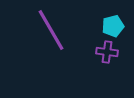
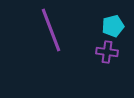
purple line: rotated 9 degrees clockwise
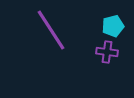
purple line: rotated 12 degrees counterclockwise
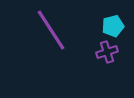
purple cross: rotated 25 degrees counterclockwise
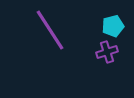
purple line: moved 1 px left
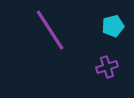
purple cross: moved 15 px down
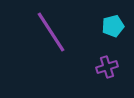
purple line: moved 1 px right, 2 px down
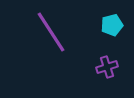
cyan pentagon: moved 1 px left, 1 px up
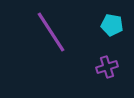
cyan pentagon: rotated 25 degrees clockwise
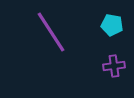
purple cross: moved 7 px right, 1 px up; rotated 10 degrees clockwise
